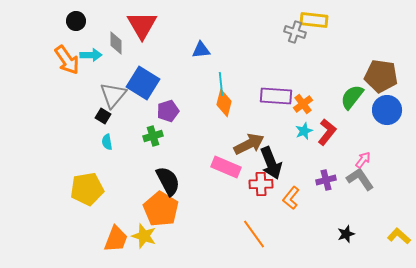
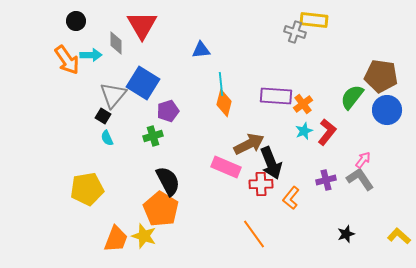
cyan semicircle: moved 4 px up; rotated 14 degrees counterclockwise
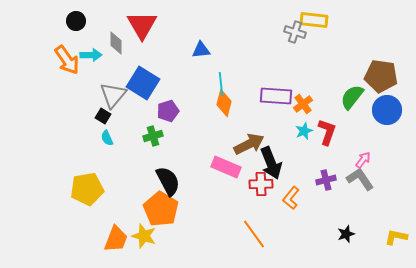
red L-shape: rotated 20 degrees counterclockwise
yellow L-shape: moved 3 px left, 1 px down; rotated 30 degrees counterclockwise
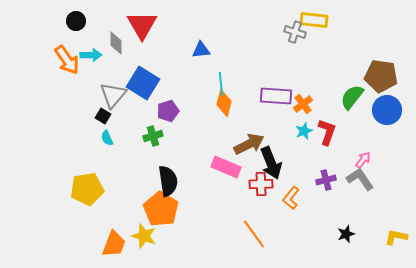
black semicircle: rotated 20 degrees clockwise
orange trapezoid: moved 2 px left, 5 px down
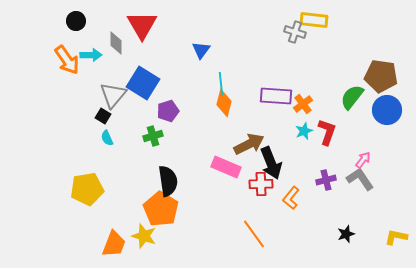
blue triangle: rotated 48 degrees counterclockwise
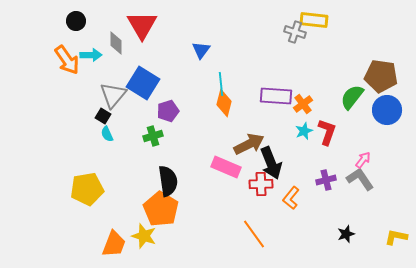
cyan semicircle: moved 4 px up
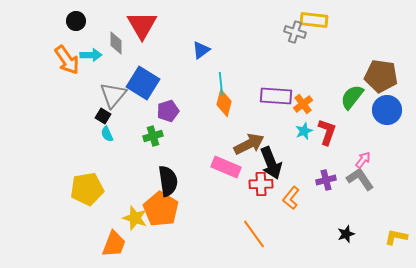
blue triangle: rotated 18 degrees clockwise
yellow star: moved 9 px left, 18 px up
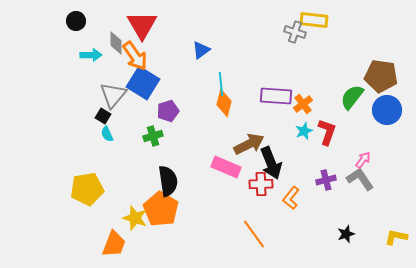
orange arrow: moved 68 px right, 4 px up
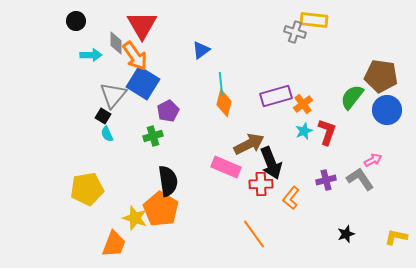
purple rectangle: rotated 20 degrees counterclockwise
purple pentagon: rotated 10 degrees counterclockwise
pink arrow: moved 10 px right; rotated 24 degrees clockwise
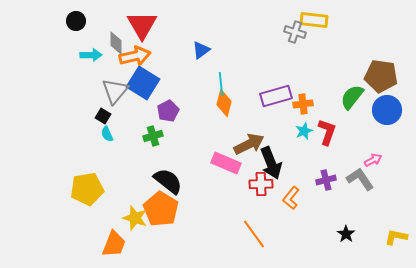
orange arrow: rotated 68 degrees counterclockwise
gray triangle: moved 2 px right, 4 px up
orange cross: rotated 30 degrees clockwise
pink rectangle: moved 4 px up
black semicircle: rotated 44 degrees counterclockwise
black star: rotated 18 degrees counterclockwise
